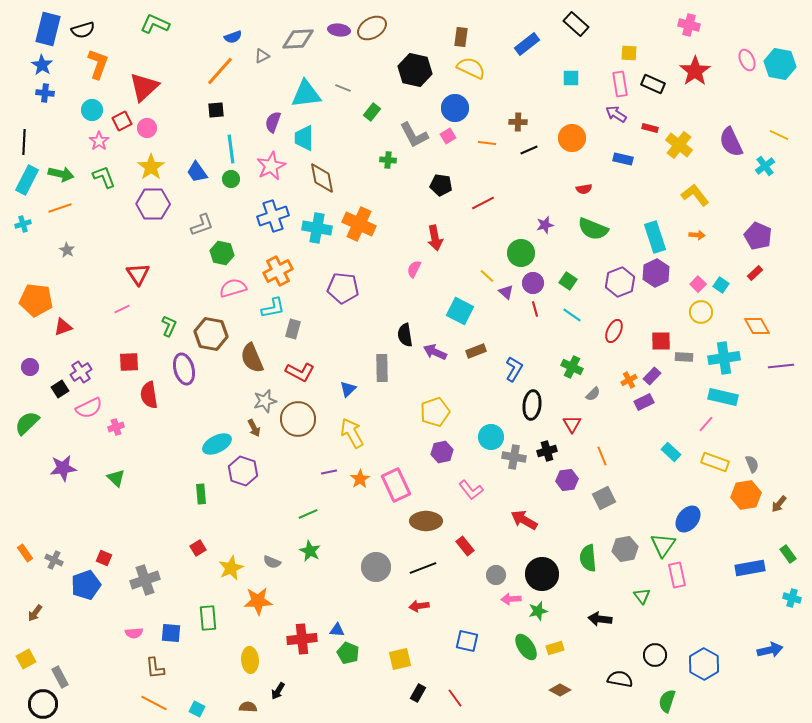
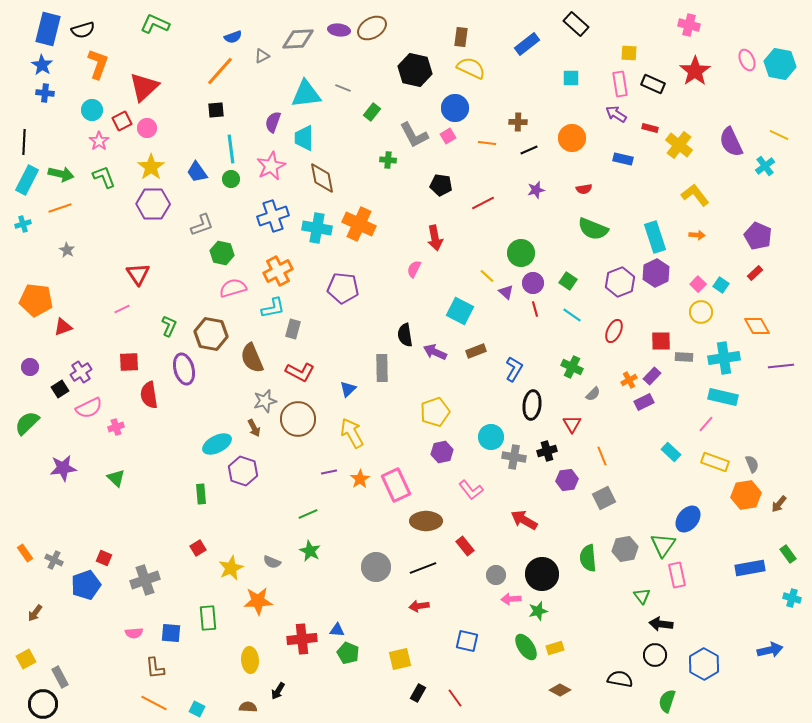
purple star at (545, 225): moved 9 px left, 35 px up
black arrow at (600, 619): moved 61 px right, 5 px down
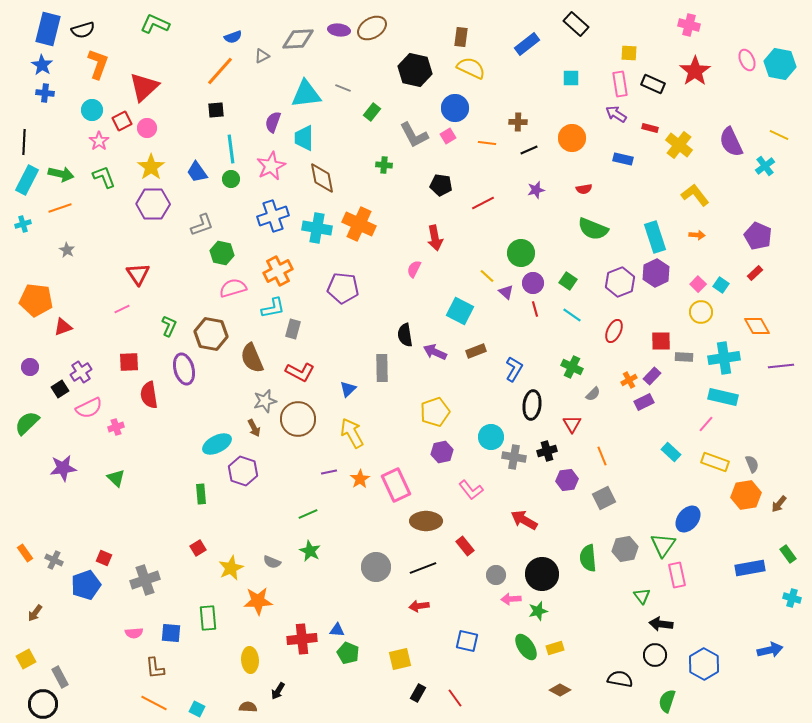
green cross at (388, 160): moved 4 px left, 5 px down
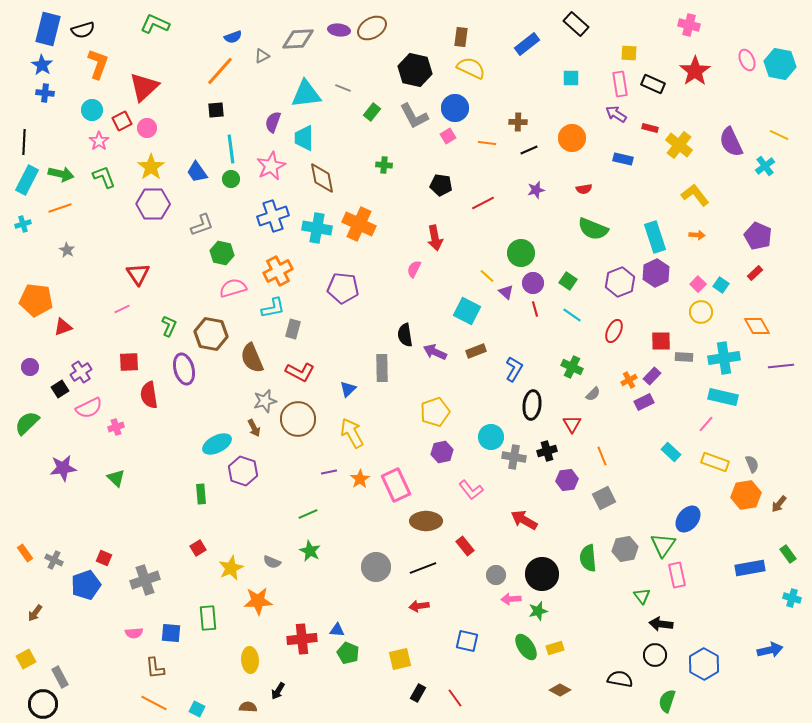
gray L-shape at (414, 135): moved 19 px up
cyan square at (460, 311): moved 7 px right
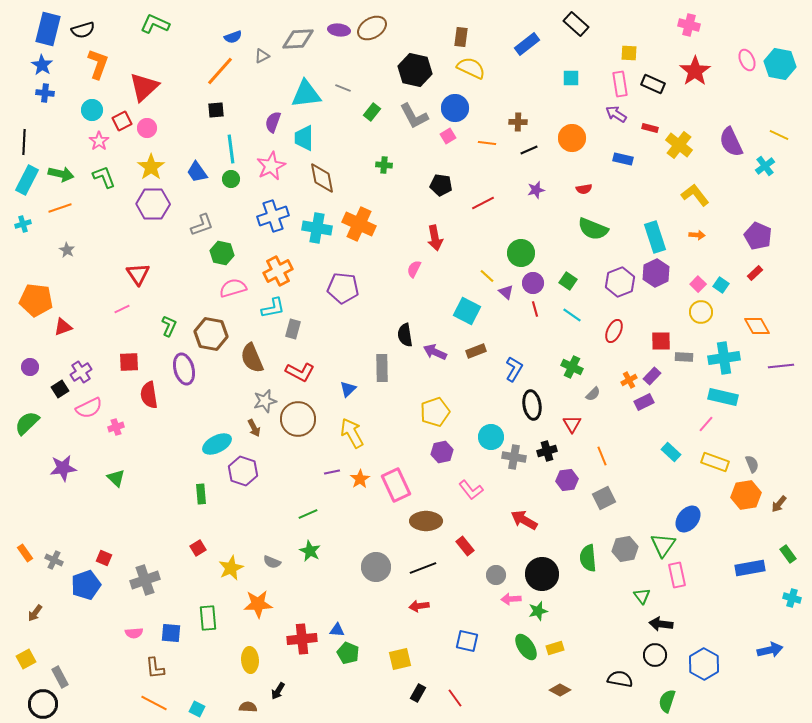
black ellipse at (532, 405): rotated 16 degrees counterclockwise
purple line at (329, 472): moved 3 px right
orange star at (258, 601): moved 3 px down
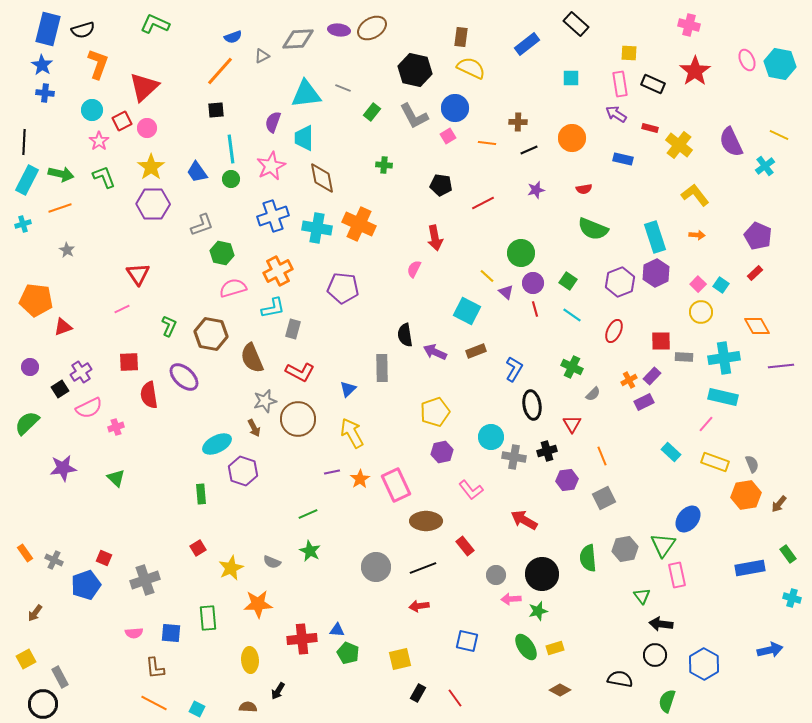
purple ellipse at (184, 369): moved 8 px down; rotated 32 degrees counterclockwise
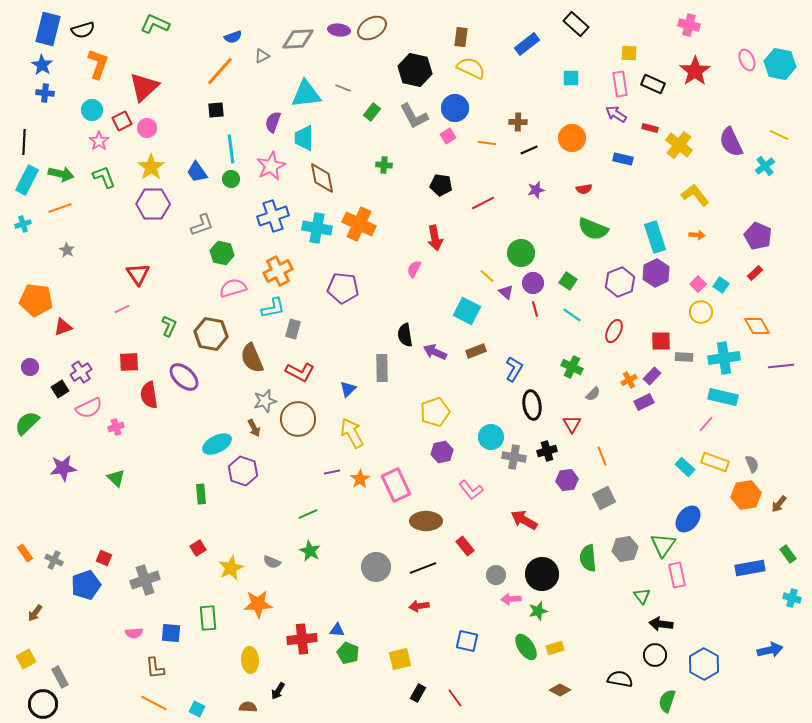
cyan rectangle at (671, 452): moved 14 px right, 15 px down
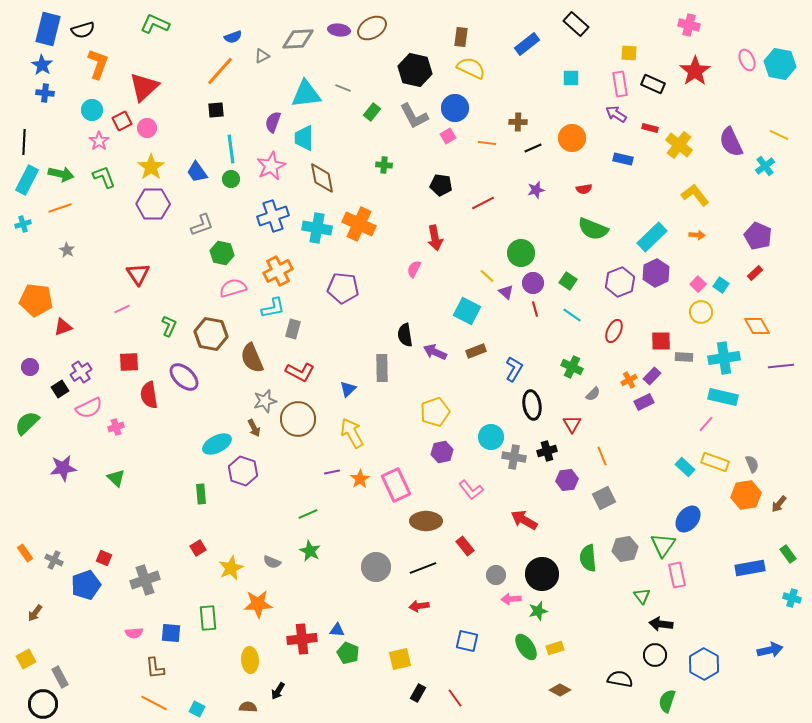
black line at (529, 150): moved 4 px right, 2 px up
cyan rectangle at (655, 237): moved 3 px left; rotated 64 degrees clockwise
